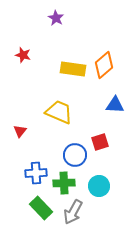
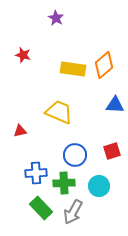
red triangle: rotated 40 degrees clockwise
red square: moved 12 px right, 9 px down
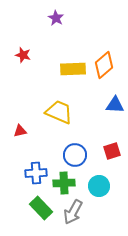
yellow rectangle: rotated 10 degrees counterclockwise
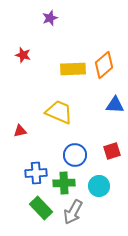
purple star: moved 6 px left; rotated 21 degrees clockwise
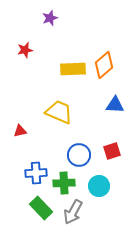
red star: moved 2 px right, 5 px up; rotated 28 degrees counterclockwise
blue circle: moved 4 px right
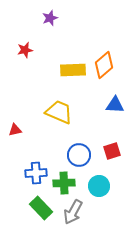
yellow rectangle: moved 1 px down
red triangle: moved 5 px left, 1 px up
